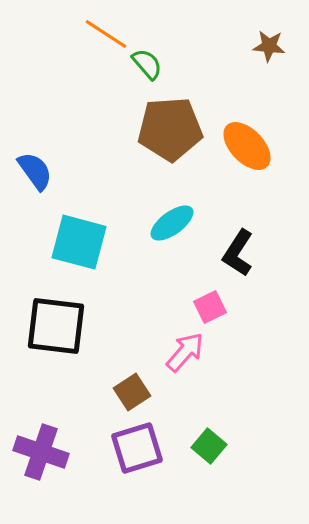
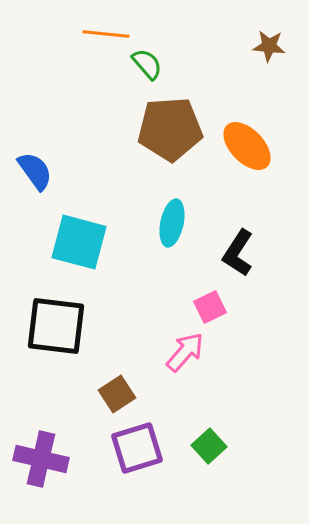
orange line: rotated 27 degrees counterclockwise
cyan ellipse: rotated 42 degrees counterclockwise
brown square: moved 15 px left, 2 px down
green square: rotated 8 degrees clockwise
purple cross: moved 7 px down; rotated 6 degrees counterclockwise
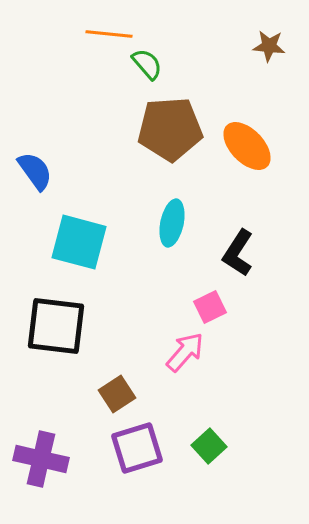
orange line: moved 3 px right
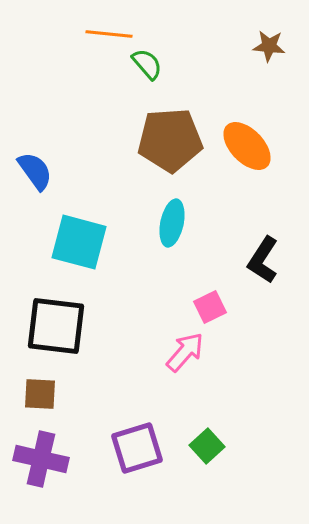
brown pentagon: moved 11 px down
black L-shape: moved 25 px right, 7 px down
brown square: moved 77 px left; rotated 36 degrees clockwise
green square: moved 2 px left
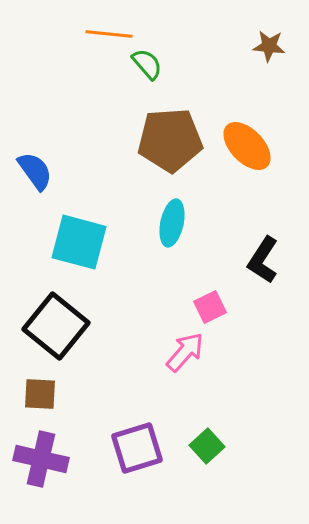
black square: rotated 32 degrees clockwise
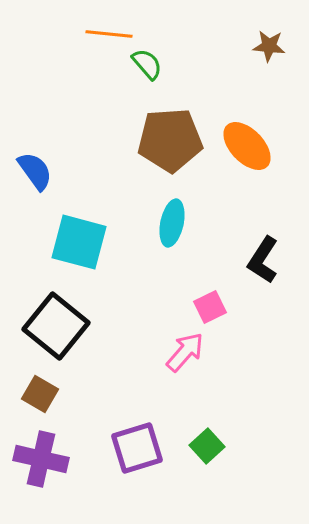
brown square: rotated 27 degrees clockwise
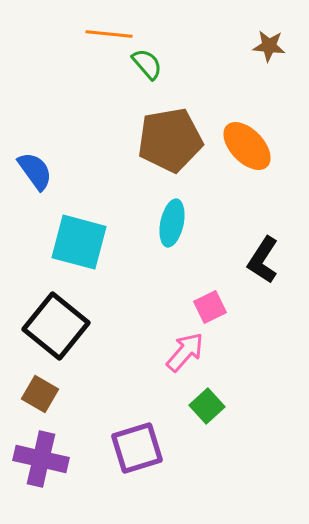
brown pentagon: rotated 6 degrees counterclockwise
green square: moved 40 px up
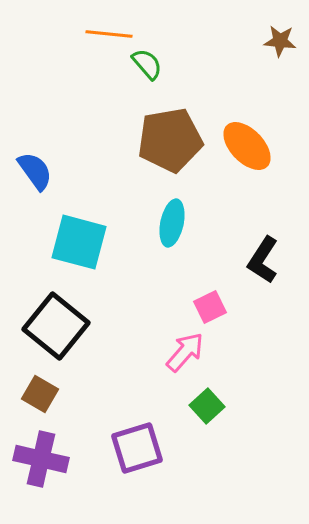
brown star: moved 11 px right, 5 px up
